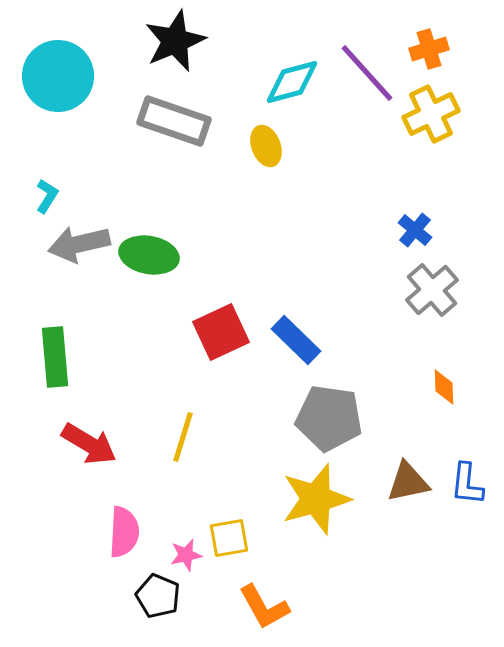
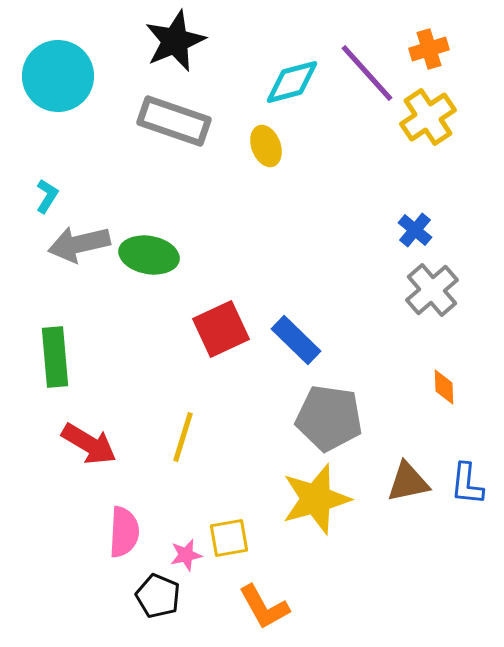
yellow cross: moved 3 px left, 3 px down; rotated 8 degrees counterclockwise
red square: moved 3 px up
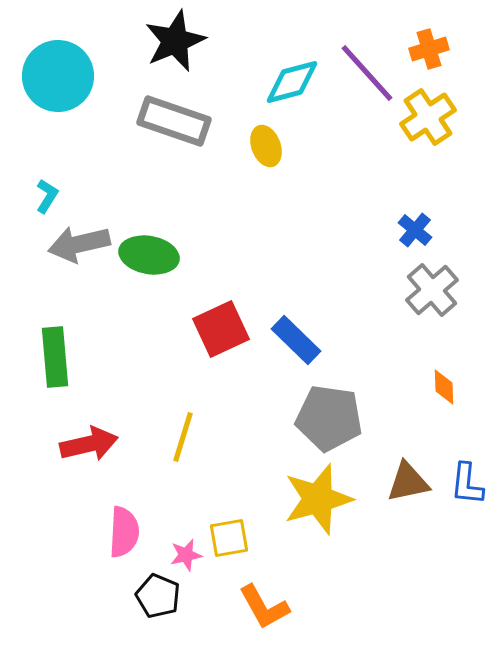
red arrow: rotated 44 degrees counterclockwise
yellow star: moved 2 px right
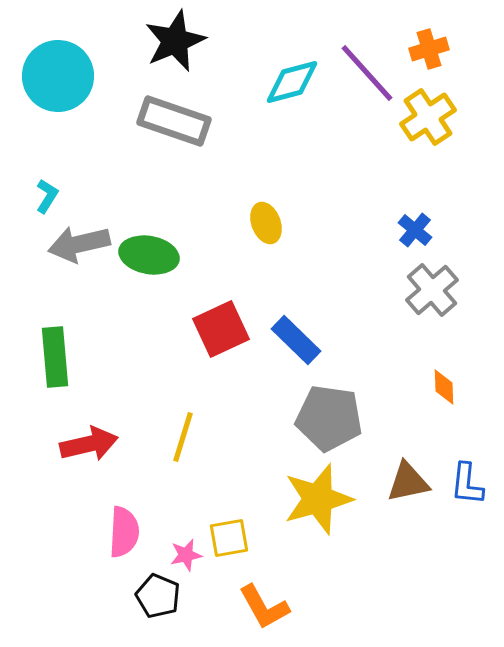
yellow ellipse: moved 77 px down
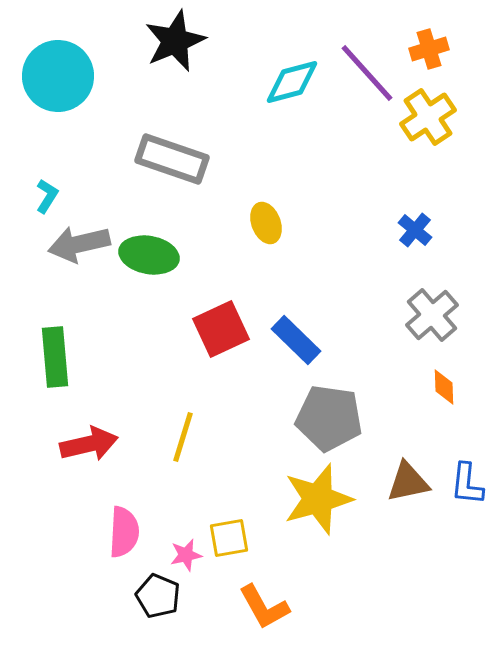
gray rectangle: moved 2 px left, 38 px down
gray cross: moved 25 px down
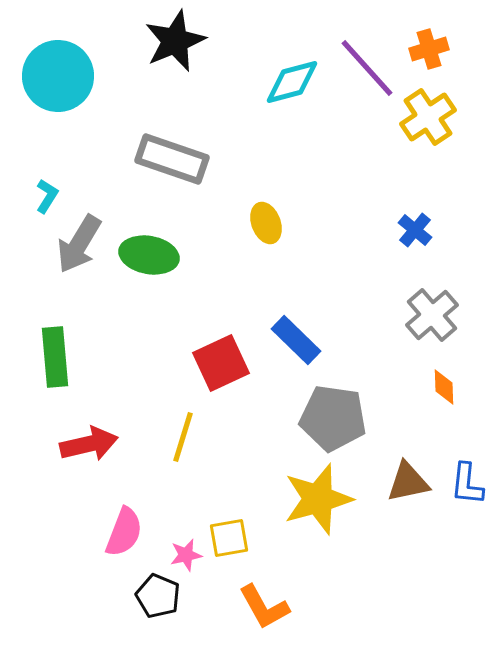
purple line: moved 5 px up
gray arrow: rotated 46 degrees counterclockwise
red square: moved 34 px down
gray pentagon: moved 4 px right
pink semicircle: rotated 18 degrees clockwise
